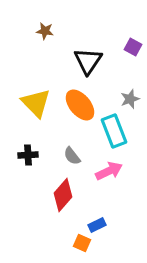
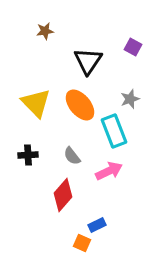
brown star: rotated 18 degrees counterclockwise
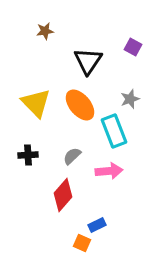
gray semicircle: rotated 84 degrees clockwise
pink arrow: rotated 20 degrees clockwise
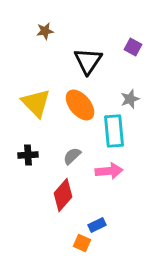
cyan rectangle: rotated 16 degrees clockwise
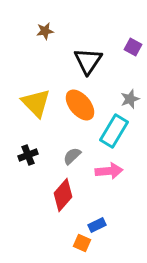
cyan rectangle: rotated 36 degrees clockwise
black cross: rotated 18 degrees counterclockwise
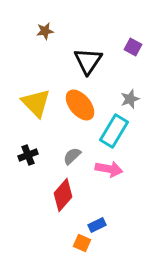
pink arrow: moved 2 px up; rotated 16 degrees clockwise
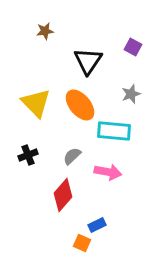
gray star: moved 1 px right, 5 px up
cyan rectangle: rotated 64 degrees clockwise
pink arrow: moved 1 px left, 3 px down
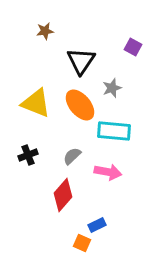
black triangle: moved 7 px left
gray star: moved 19 px left, 6 px up
yellow triangle: rotated 24 degrees counterclockwise
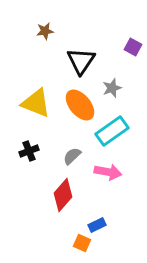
cyan rectangle: moved 2 px left; rotated 40 degrees counterclockwise
black cross: moved 1 px right, 4 px up
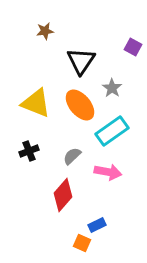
gray star: rotated 18 degrees counterclockwise
